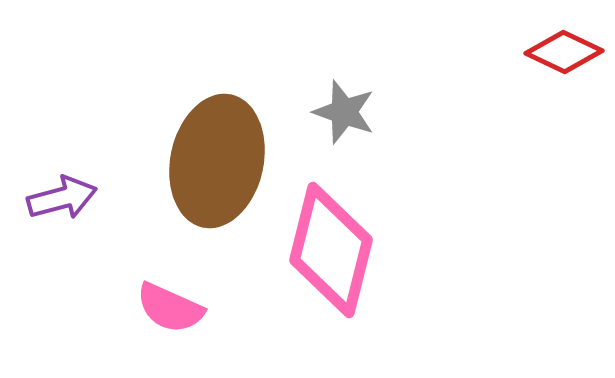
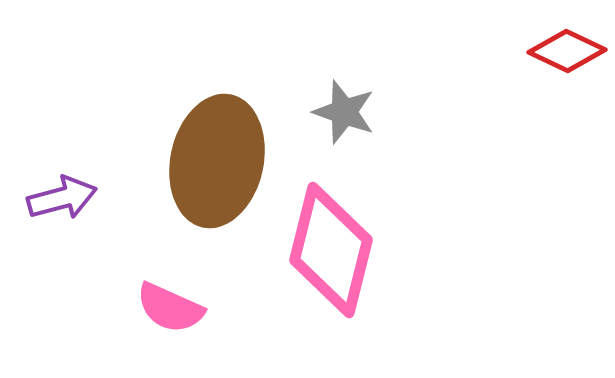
red diamond: moved 3 px right, 1 px up
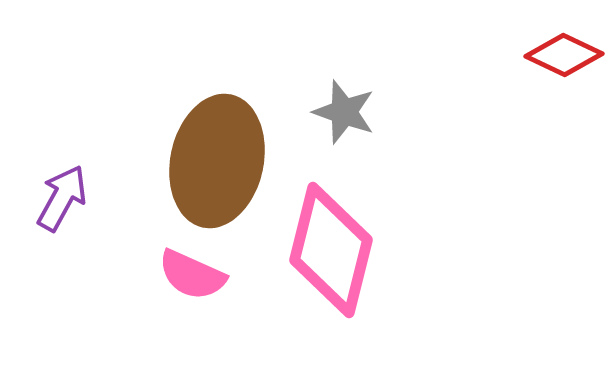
red diamond: moved 3 px left, 4 px down
purple arrow: rotated 46 degrees counterclockwise
pink semicircle: moved 22 px right, 33 px up
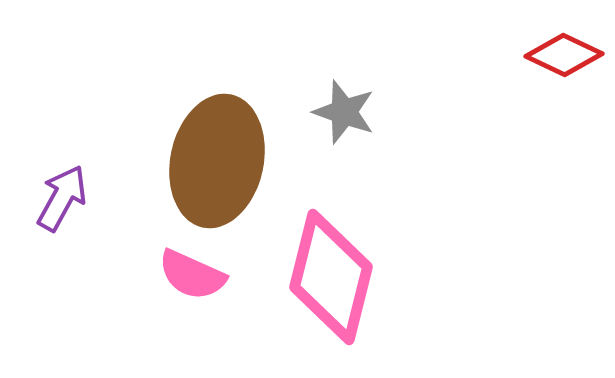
pink diamond: moved 27 px down
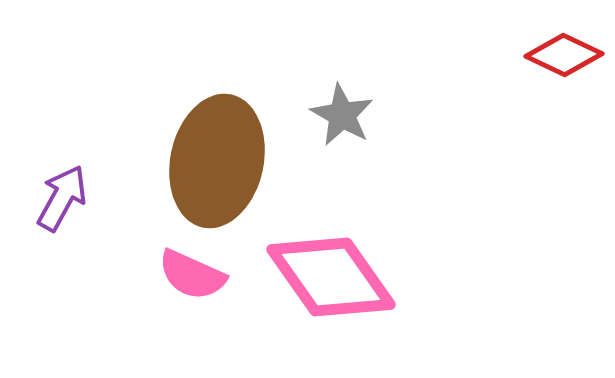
gray star: moved 2 px left, 3 px down; rotated 10 degrees clockwise
pink diamond: rotated 49 degrees counterclockwise
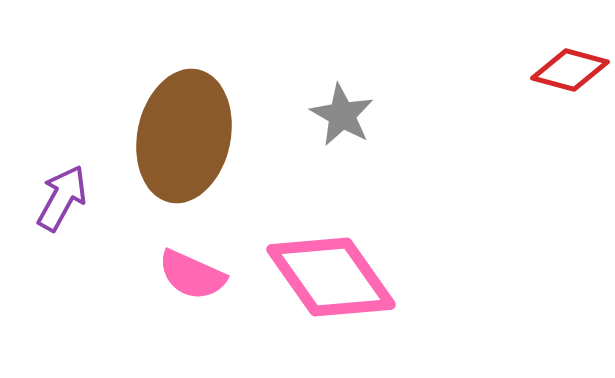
red diamond: moved 6 px right, 15 px down; rotated 10 degrees counterclockwise
brown ellipse: moved 33 px left, 25 px up
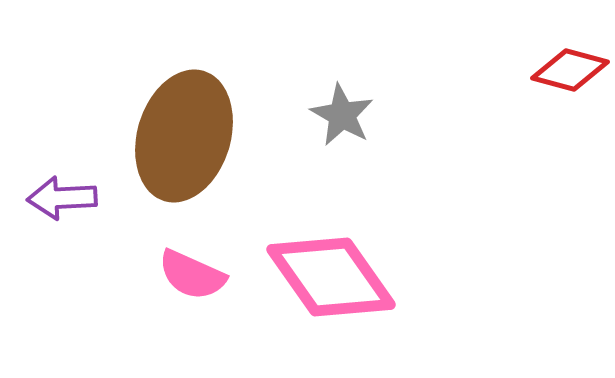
brown ellipse: rotated 5 degrees clockwise
purple arrow: rotated 122 degrees counterclockwise
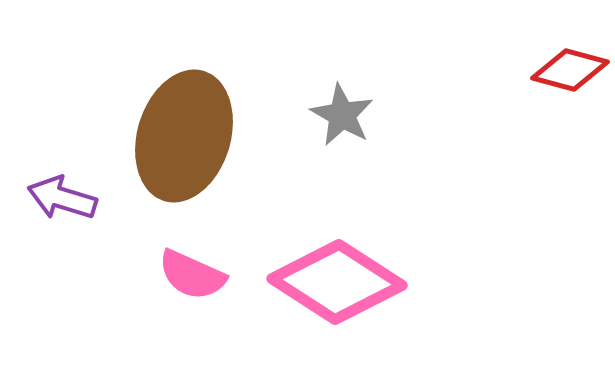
purple arrow: rotated 20 degrees clockwise
pink diamond: moved 6 px right, 5 px down; rotated 22 degrees counterclockwise
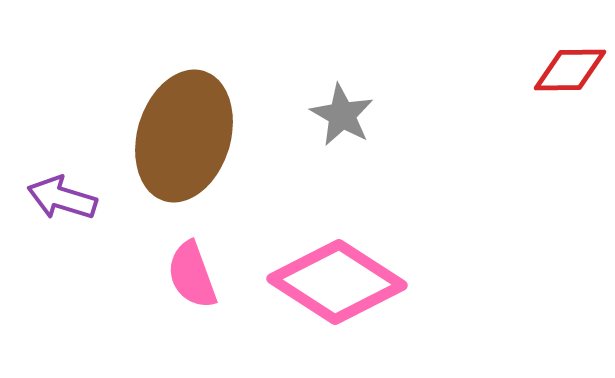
red diamond: rotated 16 degrees counterclockwise
pink semicircle: rotated 46 degrees clockwise
